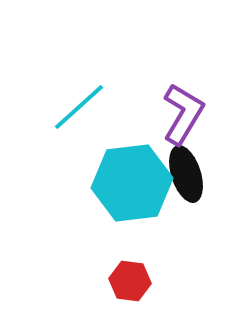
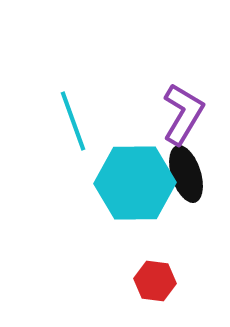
cyan line: moved 6 px left, 14 px down; rotated 68 degrees counterclockwise
cyan hexagon: moved 3 px right; rotated 6 degrees clockwise
red hexagon: moved 25 px right
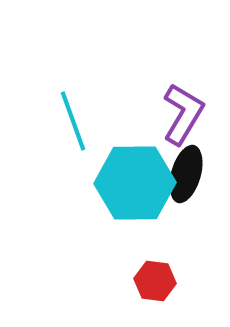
black ellipse: rotated 34 degrees clockwise
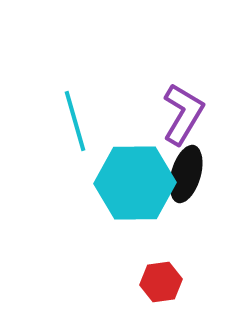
cyan line: moved 2 px right; rotated 4 degrees clockwise
red hexagon: moved 6 px right, 1 px down; rotated 15 degrees counterclockwise
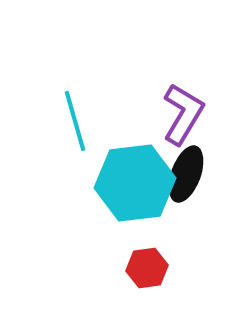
black ellipse: rotated 4 degrees clockwise
cyan hexagon: rotated 6 degrees counterclockwise
red hexagon: moved 14 px left, 14 px up
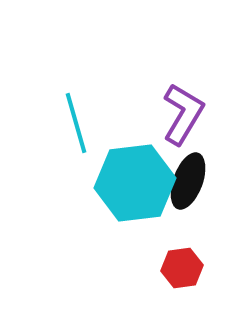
cyan line: moved 1 px right, 2 px down
black ellipse: moved 2 px right, 7 px down
red hexagon: moved 35 px right
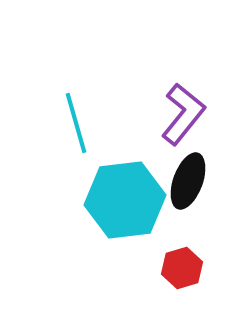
purple L-shape: rotated 8 degrees clockwise
cyan hexagon: moved 10 px left, 17 px down
red hexagon: rotated 9 degrees counterclockwise
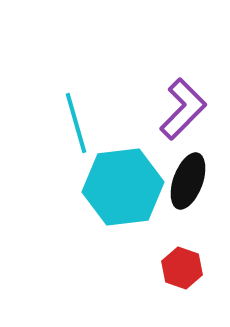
purple L-shape: moved 5 px up; rotated 6 degrees clockwise
cyan hexagon: moved 2 px left, 13 px up
red hexagon: rotated 24 degrees counterclockwise
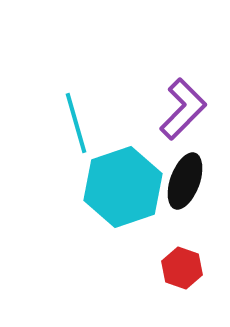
black ellipse: moved 3 px left
cyan hexagon: rotated 12 degrees counterclockwise
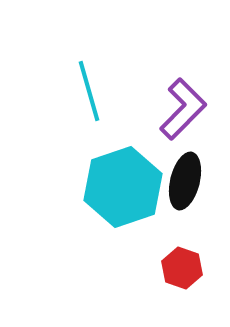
cyan line: moved 13 px right, 32 px up
black ellipse: rotated 6 degrees counterclockwise
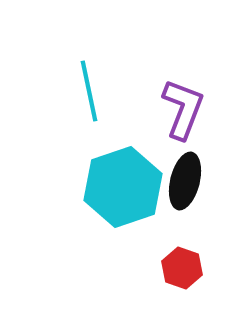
cyan line: rotated 4 degrees clockwise
purple L-shape: rotated 24 degrees counterclockwise
